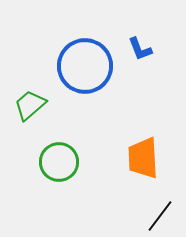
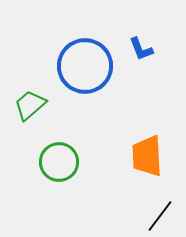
blue L-shape: moved 1 px right
orange trapezoid: moved 4 px right, 2 px up
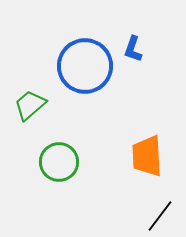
blue L-shape: moved 8 px left; rotated 40 degrees clockwise
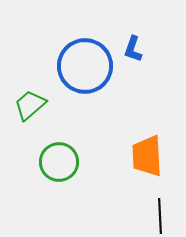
black line: rotated 40 degrees counterclockwise
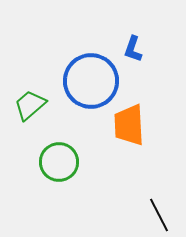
blue circle: moved 6 px right, 15 px down
orange trapezoid: moved 18 px left, 31 px up
black line: moved 1 px left, 1 px up; rotated 24 degrees counterclockwise
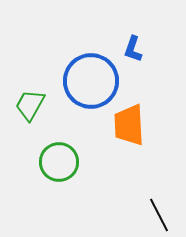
green trapezoid: rotated 20 degrees counterclockwise
